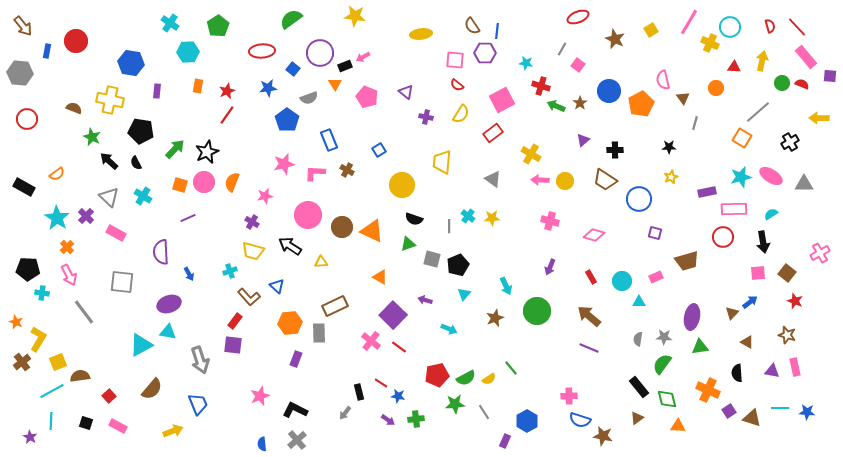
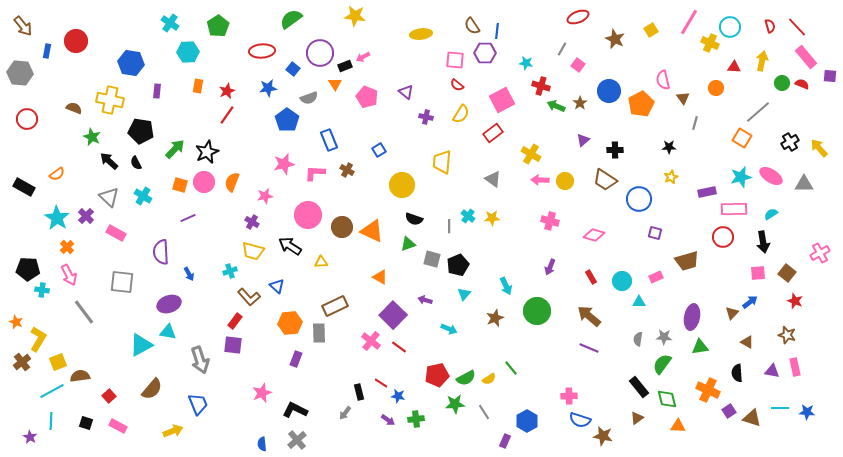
yellow arrow at (819, 118): moved 30 px down; rotated 48 degrees clockwise
cyan cross at (42, 293): moved 3 px up
pink star at (260, 396): moved 2 px right, 3 px up
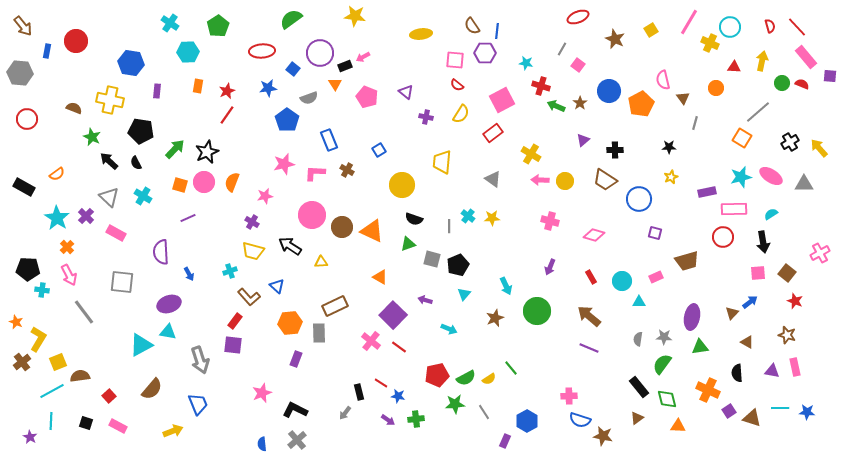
pink circle at (308, 215): moved 4 px right
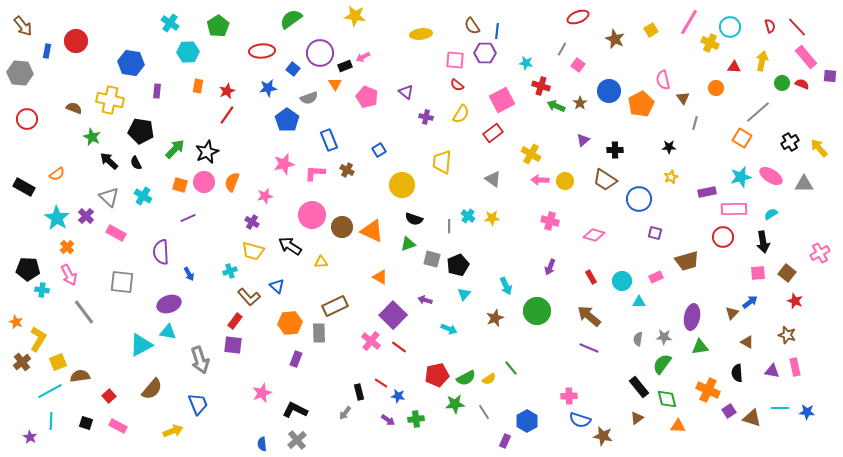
cyan line at (52, 391): moved 2 px left
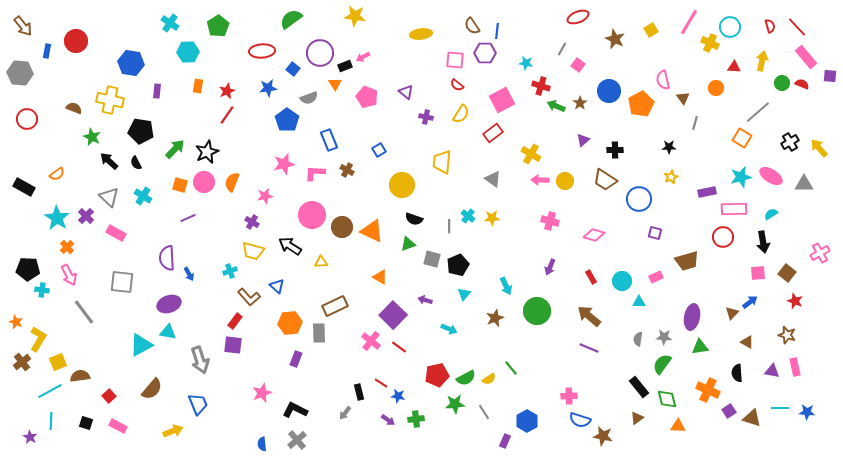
purple semicircle at (161, 252): moved 6 px right, 6 px down
